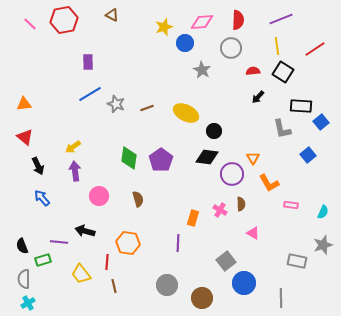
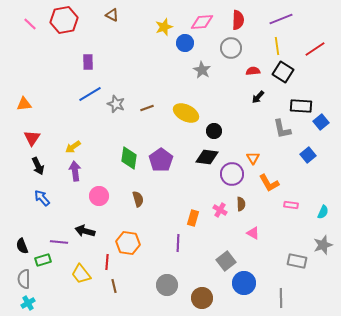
red triangle at (25, 137): moved 7 px right, 1 px down; rotated 24 degrees clockwise
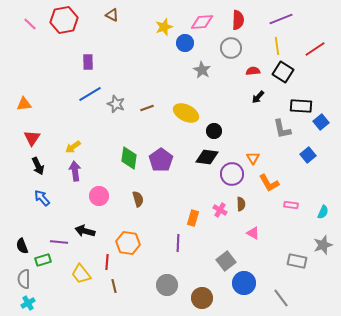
gray line at (281, 298): rotated 36 degrees counterclockwise
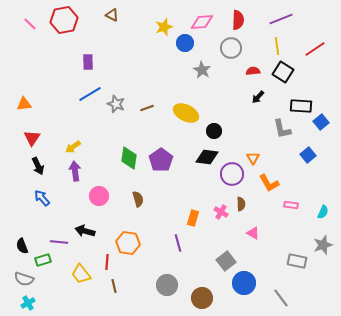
pink cross at (220, 210): moved 1 px right, 2 px down
purple line at (178, 243): rotated 18 degrees counterclockwise
gray semicircle at (24, 279): rotated 72 degrees counterclockwise
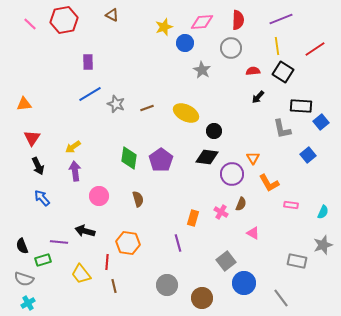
brown semicircle at (241, 204): rotated 24 degrees clockwise
